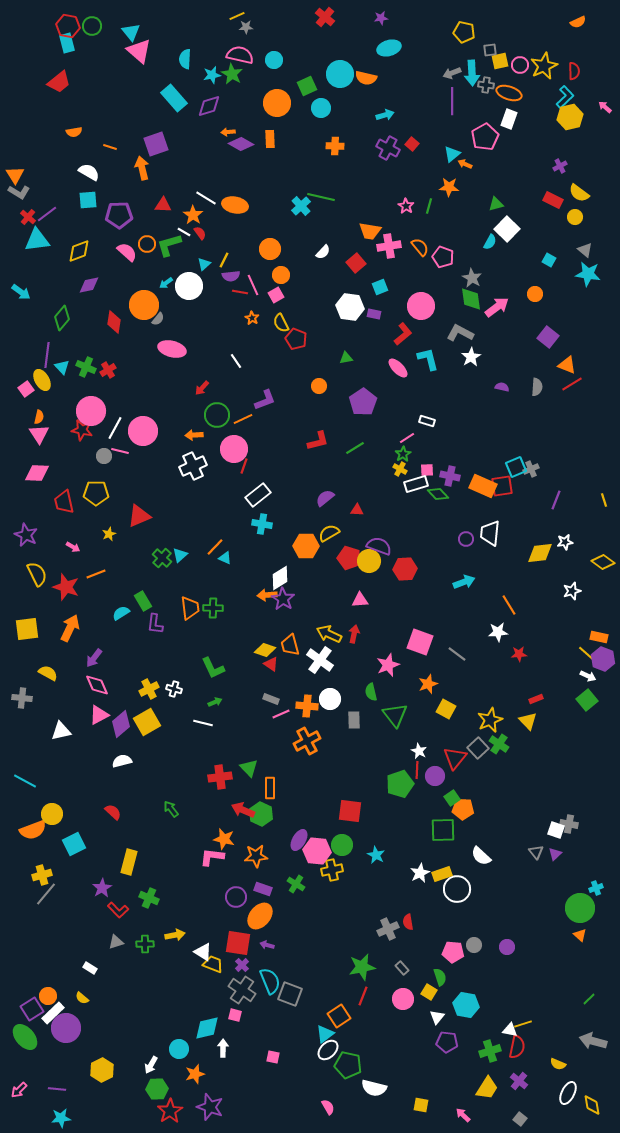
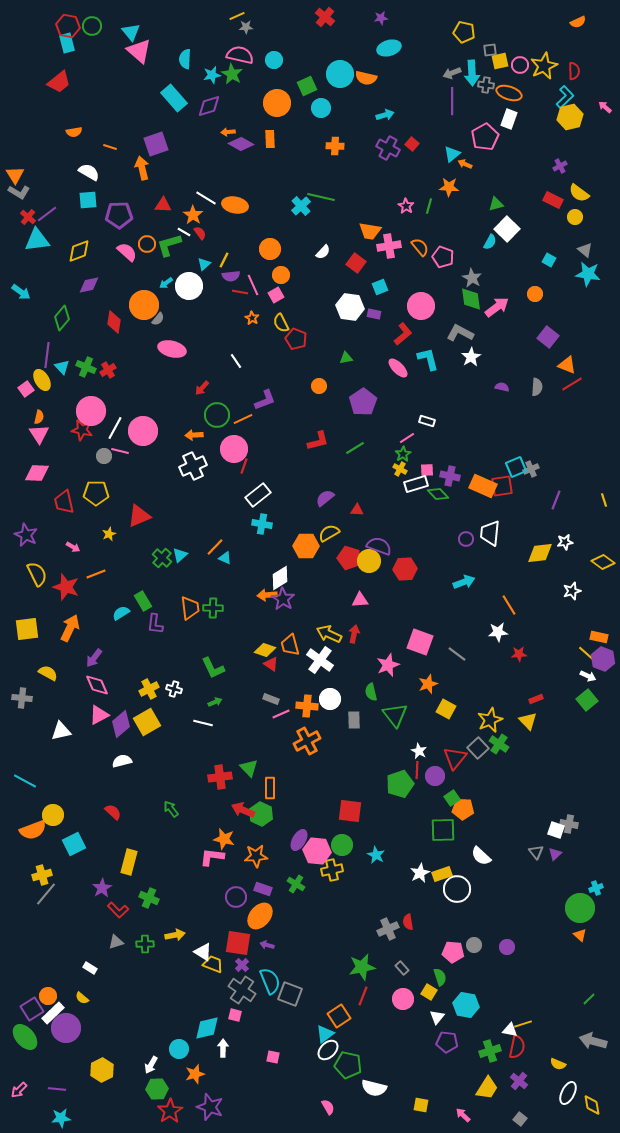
red square at (356, 263): rotated 12 degrees counterclockwise
yellow circle at (52, 814): moved 1 px right, 1 px down
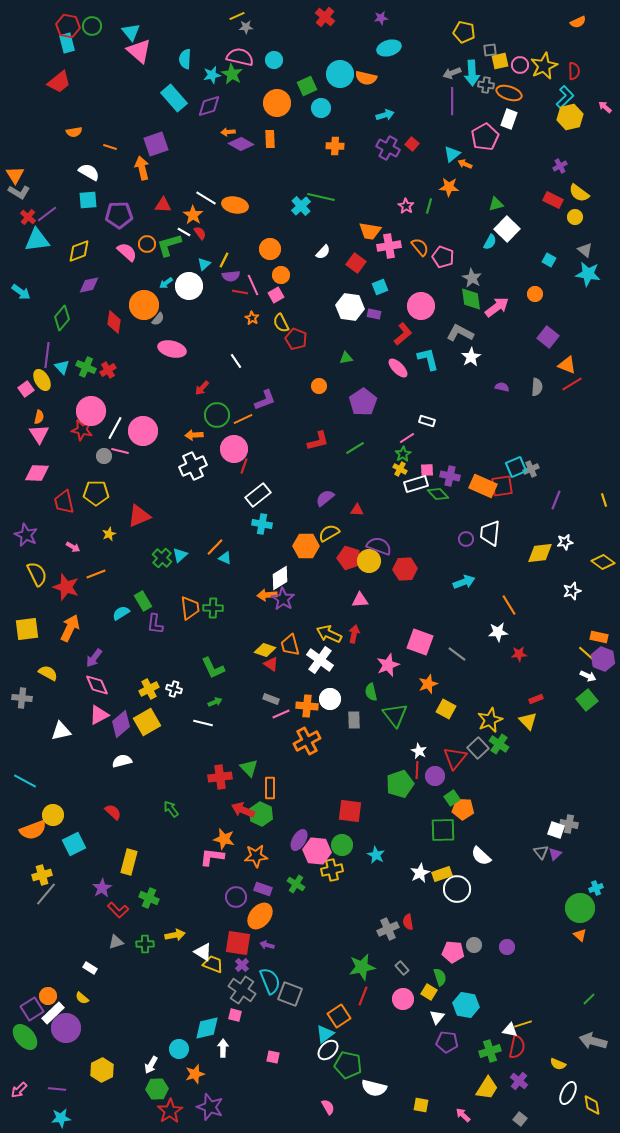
pink semicircle at (240, 55): moved 2 px down
gray triangle at (536, 852): moved 5 px right
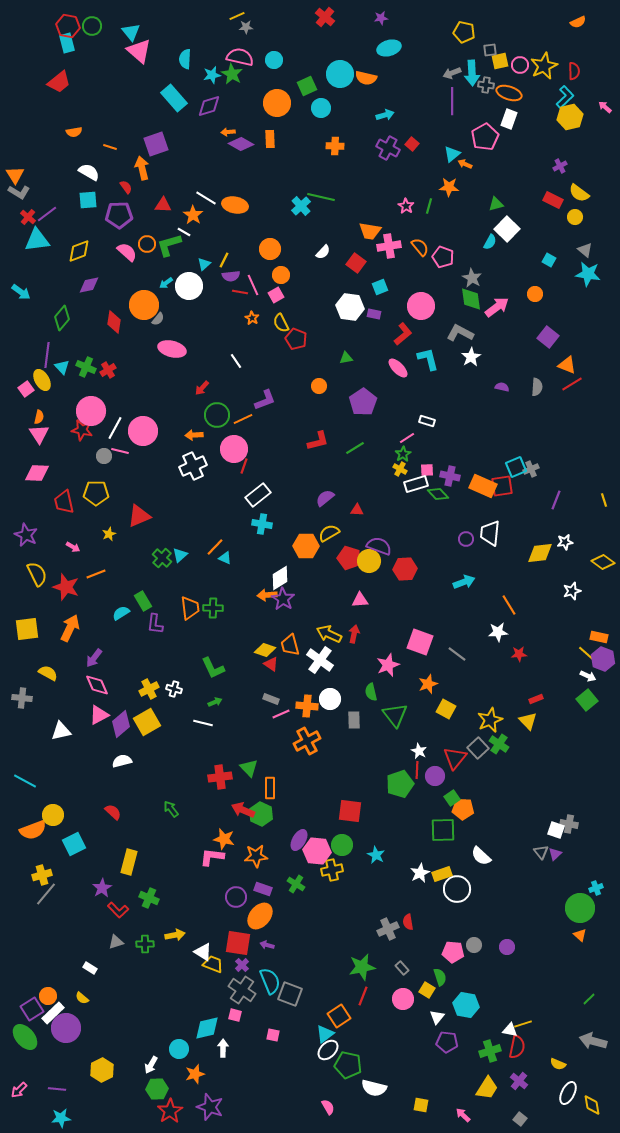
red semicircle at (200, 233): moved 74 px left, 46 px up
yellow square at (429, 992): moved 2 px left, 2 px up
pink square at (273, 1057): moved 22 px up
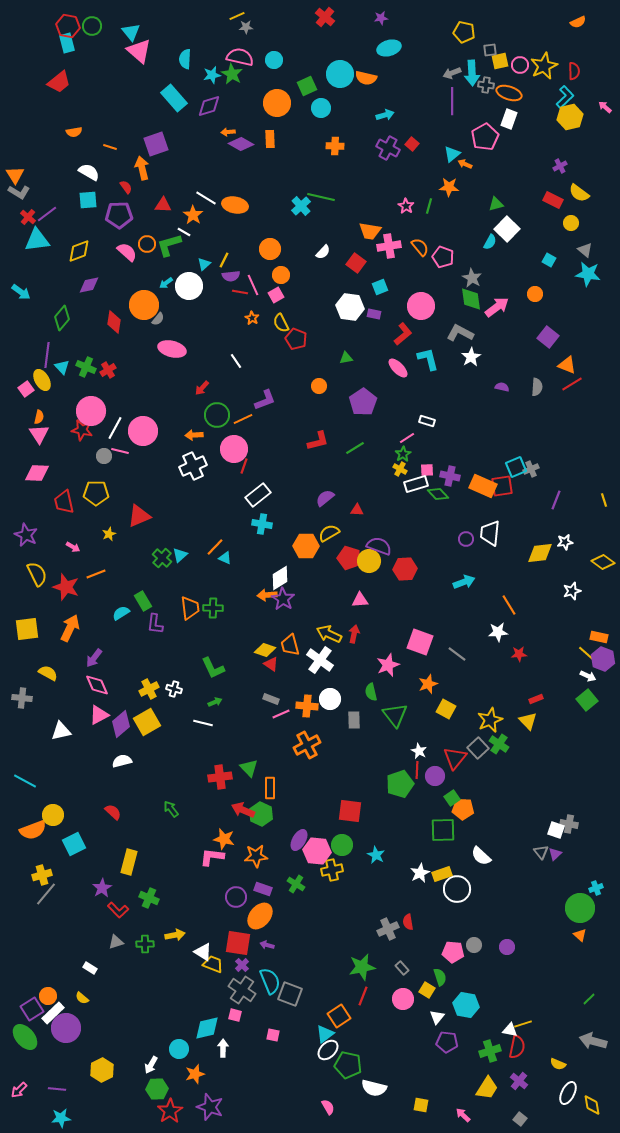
yellow circle at (575, 217): moved 4 px left, 6 px down
orange cross at (307, 741): moved 4 px down
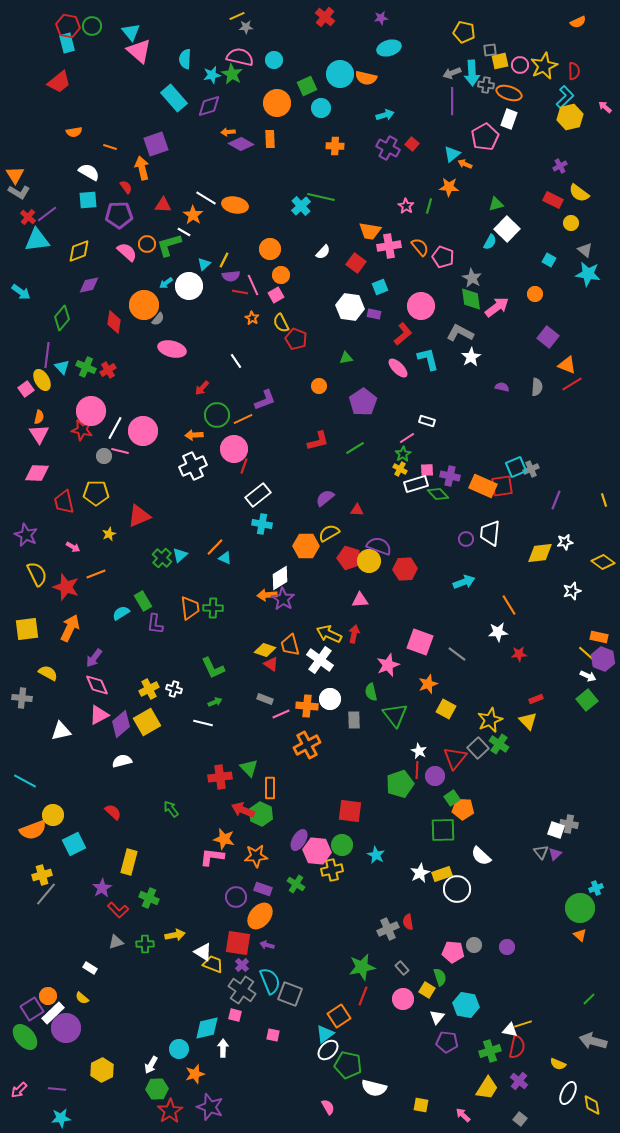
gray rectangle at (271, 699): moved 6 px left
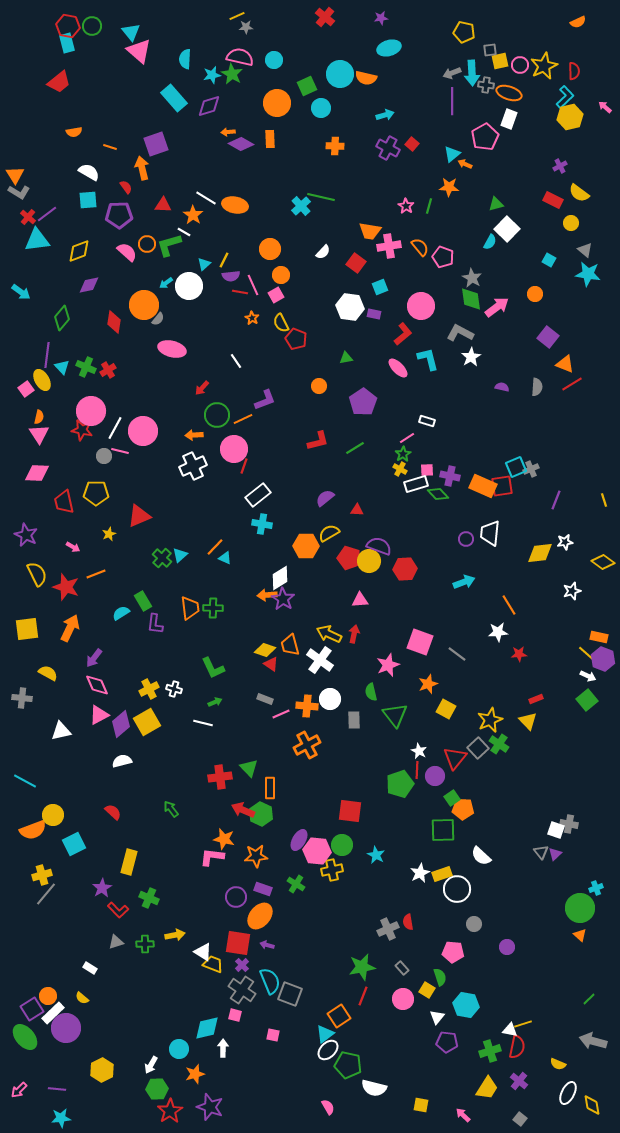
orange triangle at (567, 365): moved 2 px left, 1 px up
gray circle at (474, 945): moved 21 px up
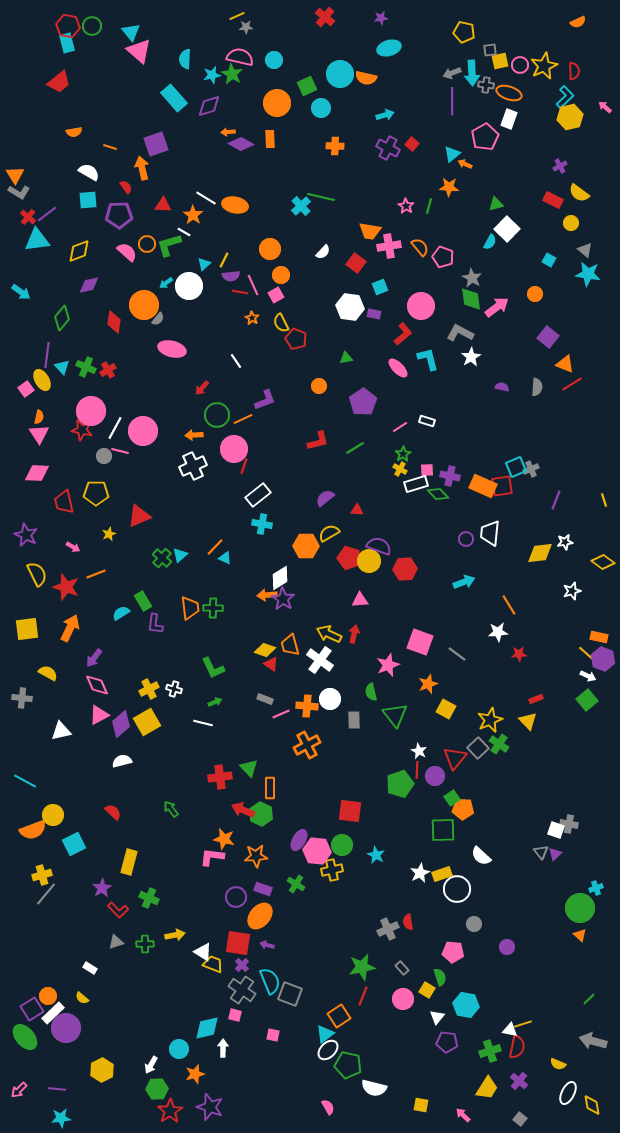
pink line at (407, 438): moved 7 px left, 11 px up
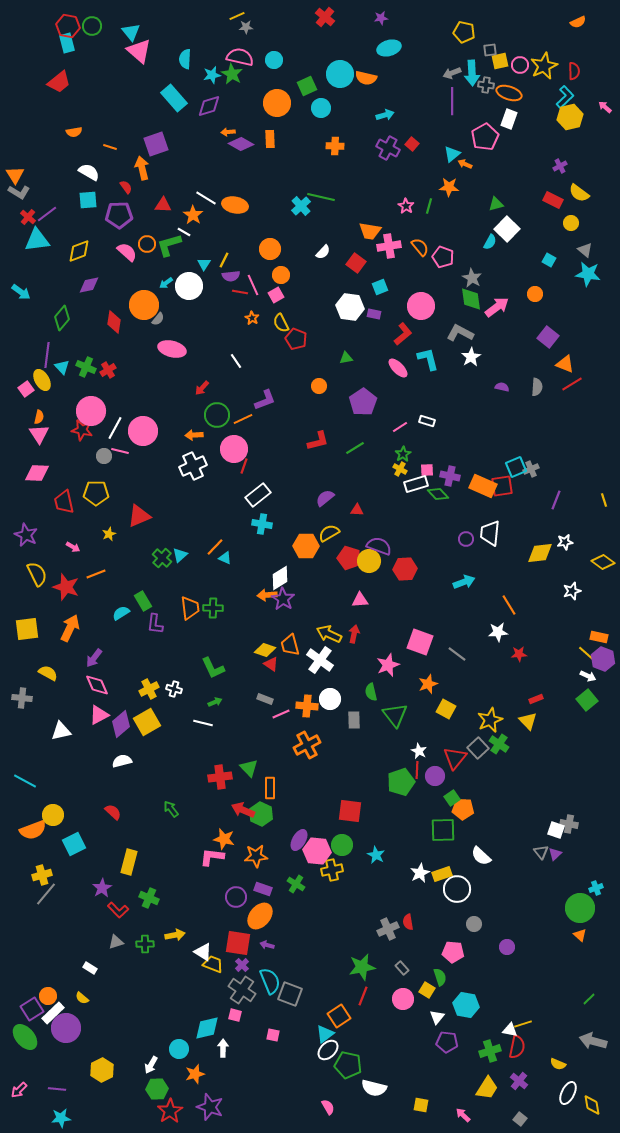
cyan triangle at (204, 264): rotated 16 degrees counterclockwise
green pentagon at (400, 784): moved 1 px right, 2 px up
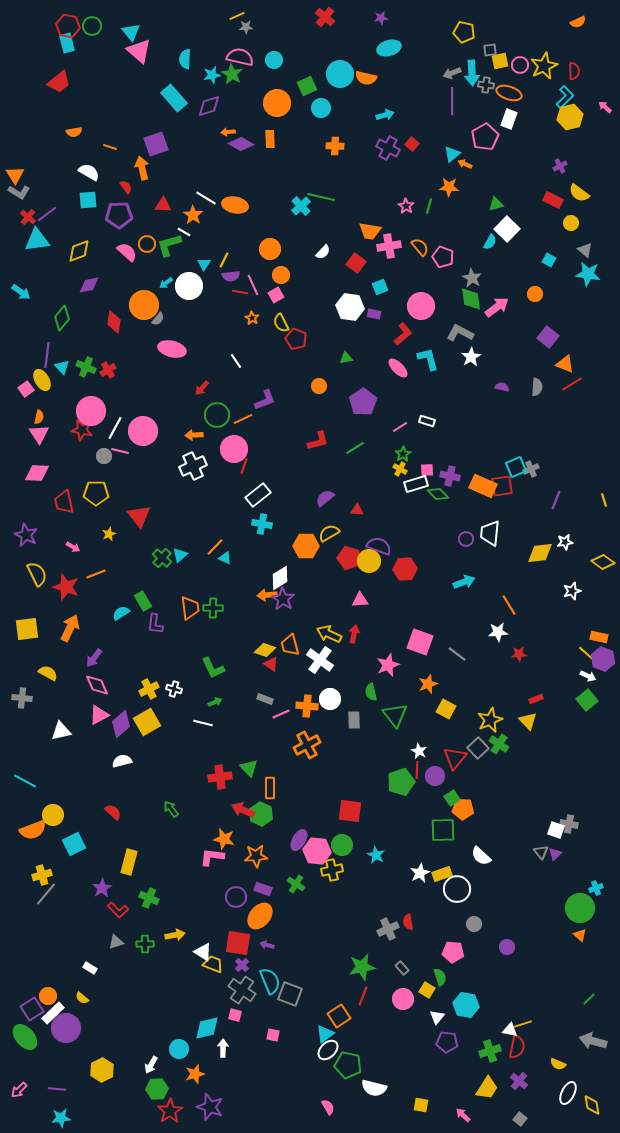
red triangle at (139, 516): rotated 45 degrees counterclockwise
